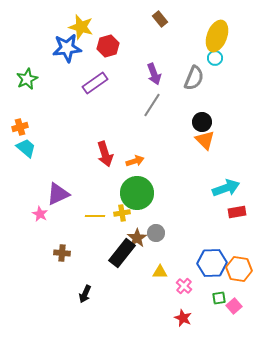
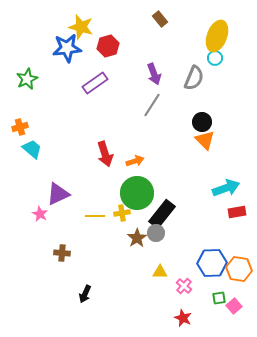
cyan trapezoid: moved 6 px right, 1 px down
black rectangle: moved 40 px right, 39 px up
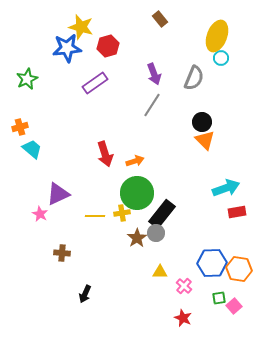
cyan circle: moved 6 px right
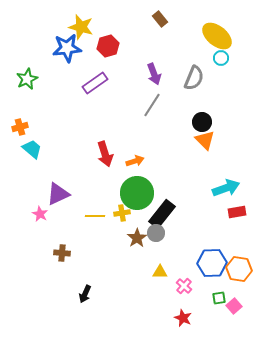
yellow ellipse: rotated 72 degrees counterclockwise
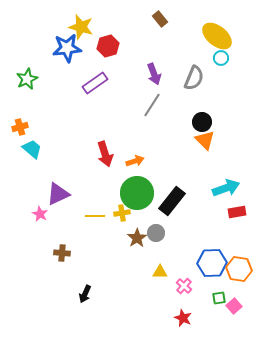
black rectangle: moved 10 px right, 13 px up
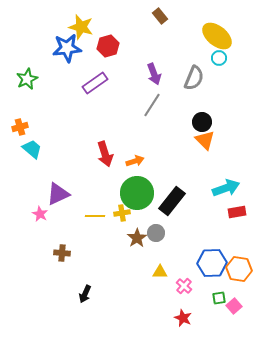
brown rectangle: moved 3 px up
cyan circle: moved 2 px left
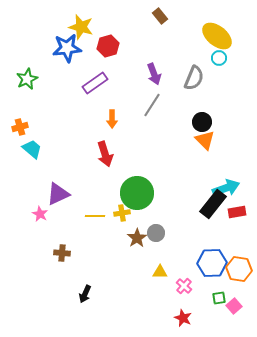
orange arrow: moved 23 px left, 42 px up; rotated 108 degrees clockwise
black rectangle: moved 41 px right, 3 px down
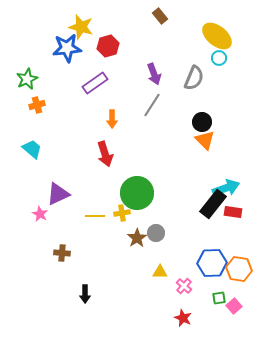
orange cross: moved 17 px right, 22 px up
red rectangle: moved 4 px left; rotated 18 degrees clockwise
black arrow: rotated 24 degrees counterclockwise
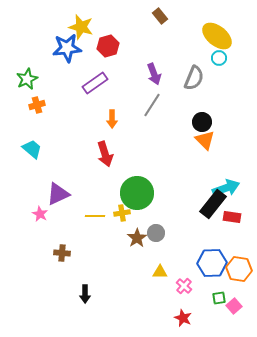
red rectangle: moved 1 px left, 5 px down
